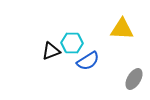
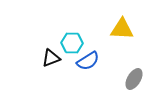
black triangle: moved 7 px down
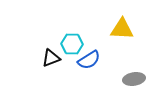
cyan hexagon: moved 1 px down
blue semicircle: moved 1 px right, 1 px up
gray ellipse: rotated 50 degrees clockwise
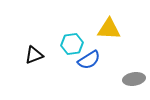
yellow triangle: moved 13 px left
cyan hexagon: rotated 10 degrees counterclockwise
black triangle: moved 17 px left, 3 px up
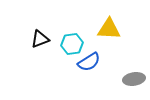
black triangle: moved 6 px right, 16 px up
blue semicircle: moved 2 px down
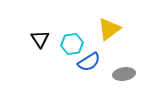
yellow triangle: rotated 40 degrees counterclockwise
black triangle: rotated 42 degrees counterclockwise
gray ellipse: moved 10 px left, 5 px up
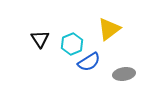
cyan hexagon: rotated 15 degrees counterclockwise
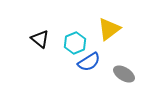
black triangle: rotated 18 degrees counterclockwise
cyan hexagon: moved 3 px right, 1 px up
gray ellipse: rotated 40 degrees clockwise
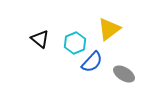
blue semicircle: moved 3 px right; rotated 15 degrees counterclockwise
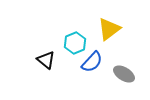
black triangle: moved 6 px right, 21 px down
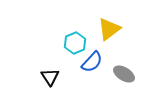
black triangle: moved 4 px right, 17 px down; rotated 18 degrees clockwise
